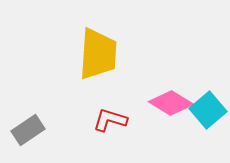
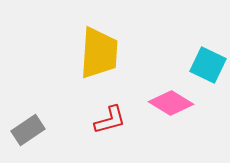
yellow trapezoid: moved 1 px right, 1 px up
cyan square: moved 45 px up; rotated 24 degrees counterclockwise
red L-shape: rotated 148 degrees clockwise
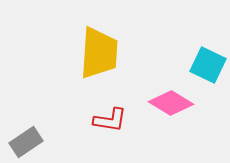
red L-shape: rotated 24 degrees clockwise
gray rectangle: moved 2 px left, 12 px down
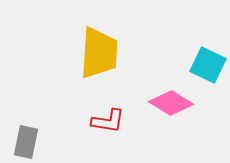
red L-shape: moved 2 px left, 1 px down
gray rectangle: rotated 44 degrees counterclockwise
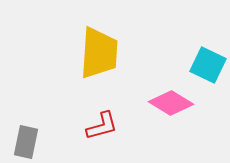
red L-shape: moved 6 px left, 5 px down; rotated 24 degrees counterclockwise
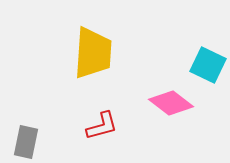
yellow trapezoid: moved 6 px left
pink diamond: rotated 6 degrees clockwise
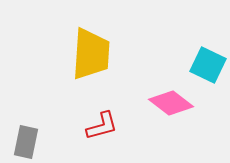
yellow trapezoid: moved 2 px left, 1 px down
